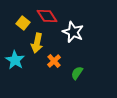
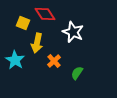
red diamond: moved 2 px left, 2 px up
yellow square: rotated 16 degrees counterclockwise
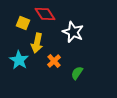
cyan star: moved 4 px right
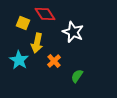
green semicircle: moved 3 px down
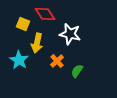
yellow square: moved 1 px down
white star: moved 3 px left, 2 px down; rotated 10 degrees counterclockwise
orange cross: moved 3 px right
green semicircle: moved 5 px up
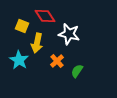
red diamond: moved 2 px down
yellow square: moved 1 px left, 2 px down
white star: moved 1 px left
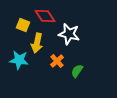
yellow square: moved 1 px right, 1 px up
cyan star: rotated 24 degrees counterclockwise
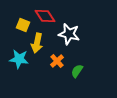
cyan star: moved 1 px up
